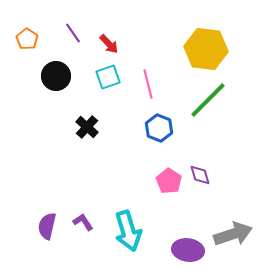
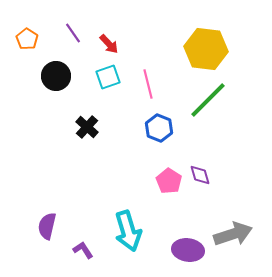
purple L-shape: moved 28 px down
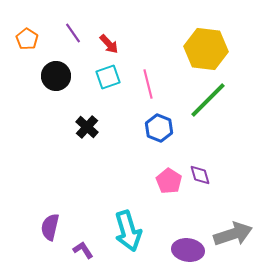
purple semicircle: moved 3 px right, 1 px down
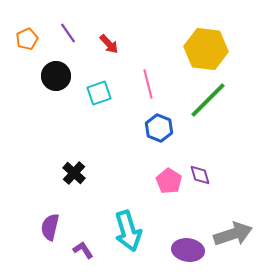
purple line: moved 5 px left
orange pentagon: rotated 15 degrees clockwise
cyan square: moved 9 px left, 16 px down
black cross: moved 13 px left, 46 px down
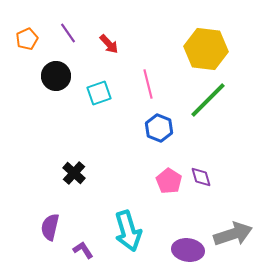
purple diamond: moved 1 px right, 2 px down
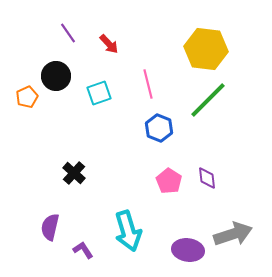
orange pentagon: moved 58 px down
purple diamond: moved 6 px right, 1 px down; rotated 10 degrees clockwise
